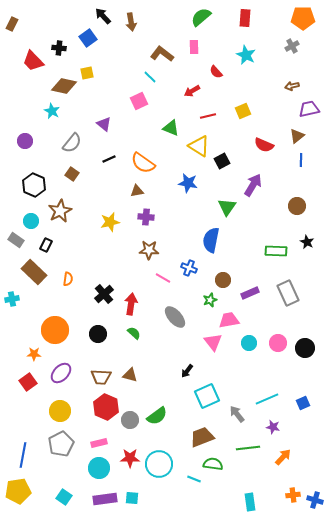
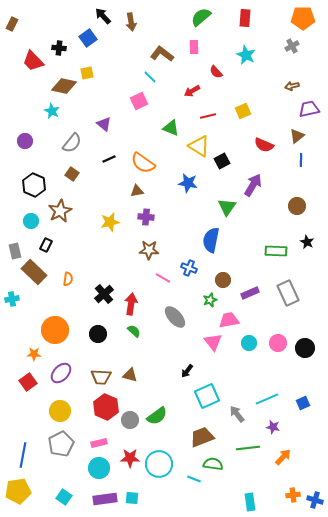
gray rectangle at (16, 240): moved 1 px left, 11 px down; rotated 42 degrees clockwise
green semicircle at (134, 333): moved 2 px up
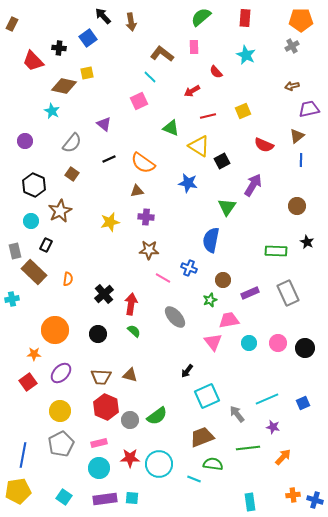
orange pentagon at (303, 18): moved 2 px left, 2 px down
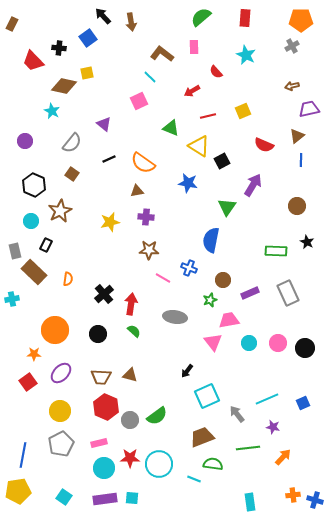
gray ellipse at (175, 317): rotated 40 degrees counterclockwise
cyan circle at (99, 468): moved 5 px right
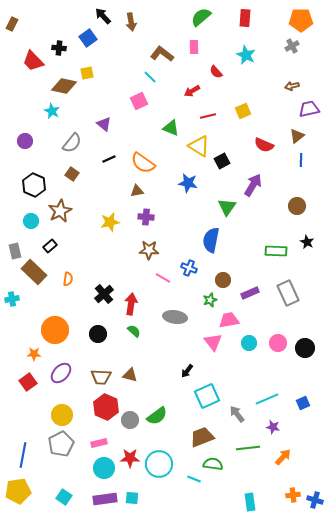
black rectangle at (46, 245): moved 4 px right, 1 px down; rotated 24 degrees clockwise
yellow circle at (60, 411): moved 2 px right, 4 px down
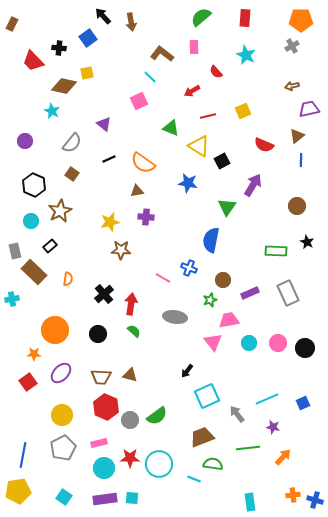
brown star at (149, 250): moved 28 px left
gray pentagon at (61, 444): moved 2 px right, 4 px down
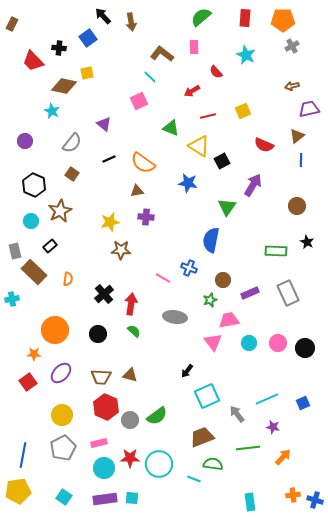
orange pentagon at (301, 20): moved 18 px left
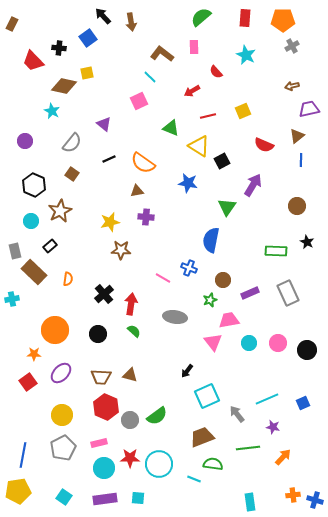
black circle at (305, 348): moved 2 px right, 2 px down
cyan square at (132, 498): moved 6 px right
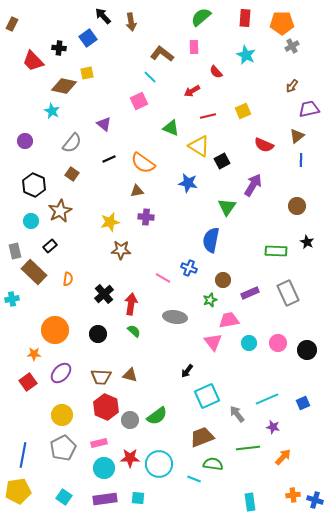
orange pentagon at (283, 20): moved 1 px left, 3 px down
brown arrow at (292, 86): rotated 40 degrees counterclockwise
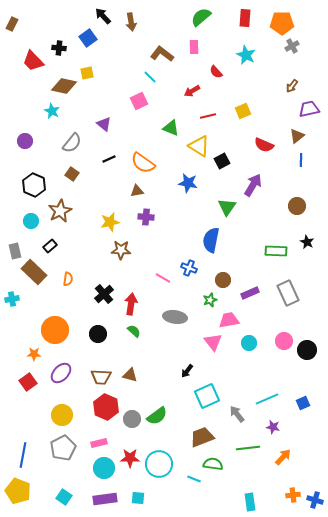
pink circle at (278, 343): moved 6 px right, 2 px up
gray circle at (130, 420): moved 2 px right, 1 px up
yellow pentagon at (18, 491): rotated 30 degrees clockwise
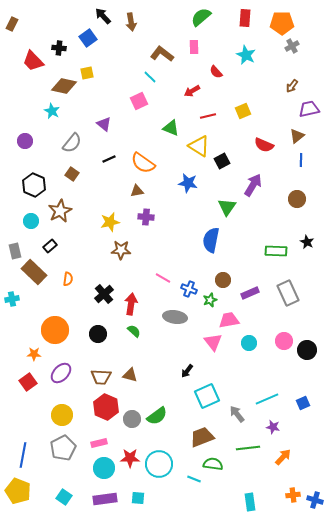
brown circle at (297, 206): moved 7 px up
blue cross at (189, 268): moved 21 px down
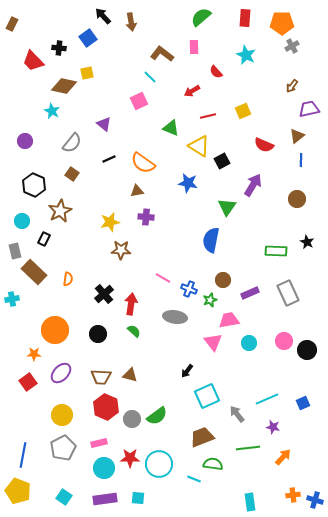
cyan circle at (31, 221): moved 9 px left
black rectangle at (50, 246): moved 6 px left, 7 px up; rotated 24 degrees counterclockwise
